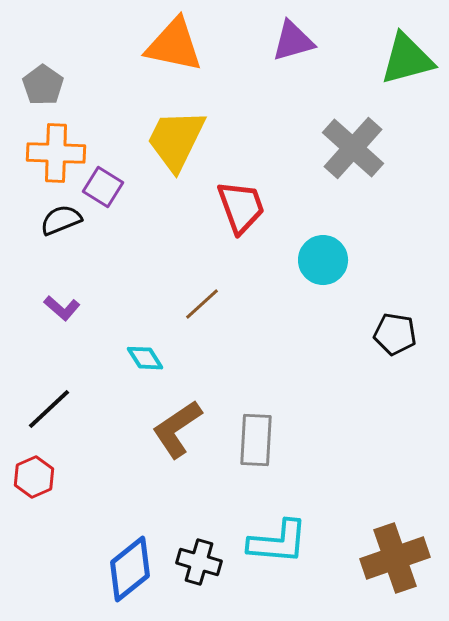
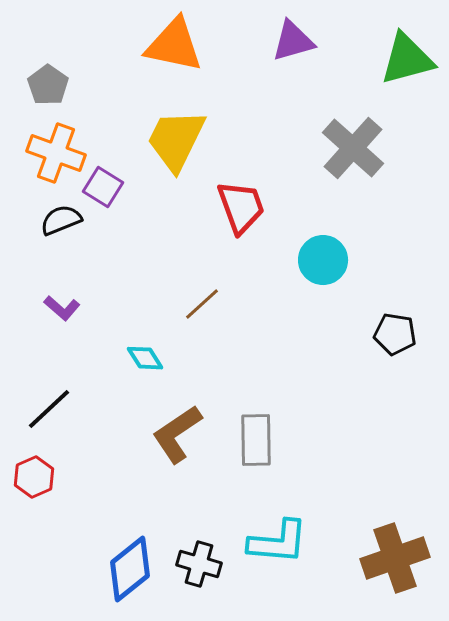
gray pentagon: moved 5 px right
orange cross: rotated 18 degrees clockwise
brown L-shape: moved 5 px down
gray rectangle: rotated 4 degrees counterclockwise
black cross: moved 2 px down
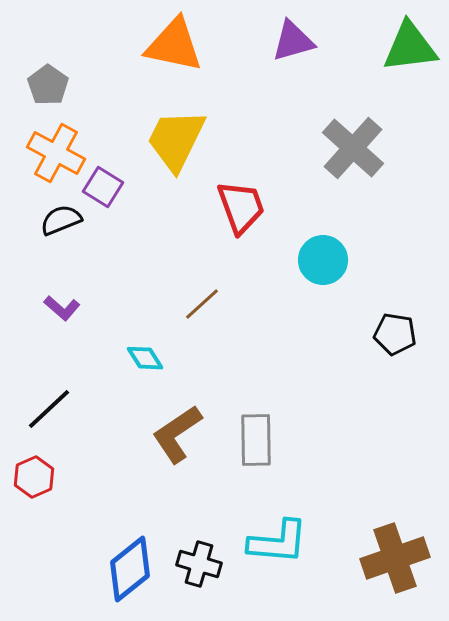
green triangle: moved 3 px right, 12 px up; rotated 8 degrees clockwise
orange cross: rotated 8 degrees clockwise
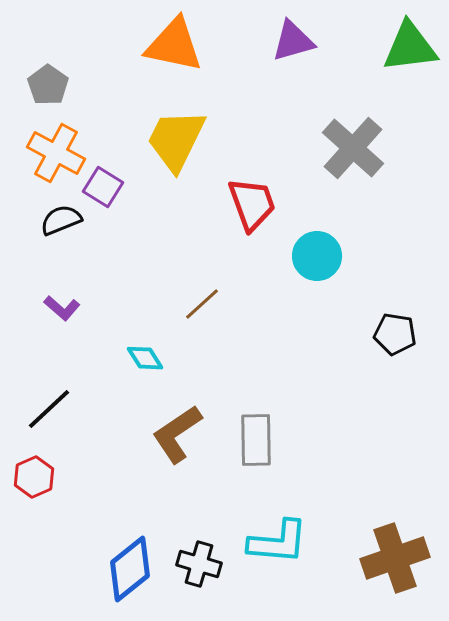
red trapezoid: moved 11 px right, 3 px up
cyan circle: moved 6 px left, 4 px up
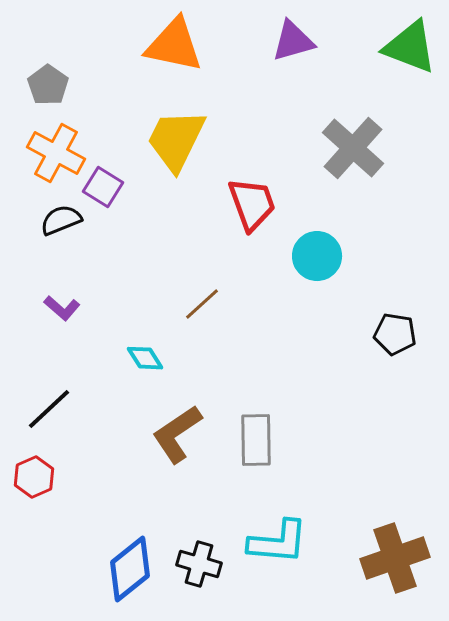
green triangle: rotated 28 degrees clockwise
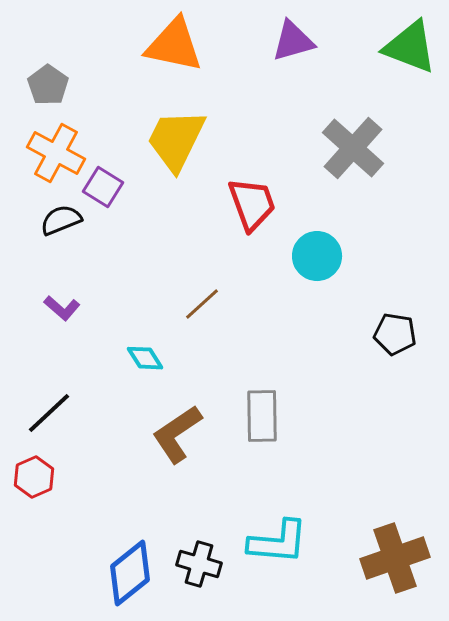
black line: moved 4 px down
gray rectangle: moved 6 px right, 24 px up
blue diamond: moved 4 px down
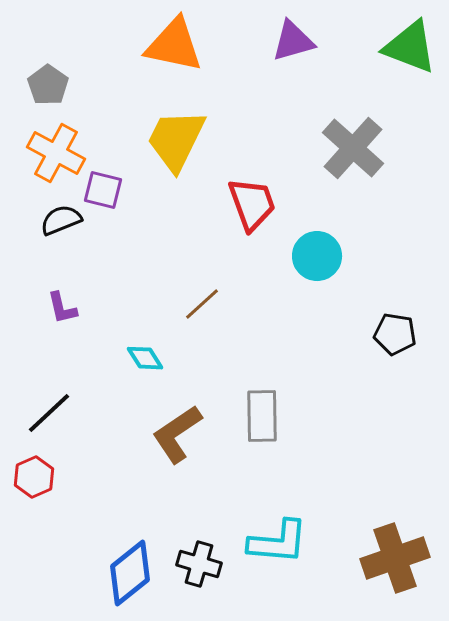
purple square: moved 3 px down; rotated 18 degrees counterclockwise
purple L-shape: rotated 36 degrees clockwise
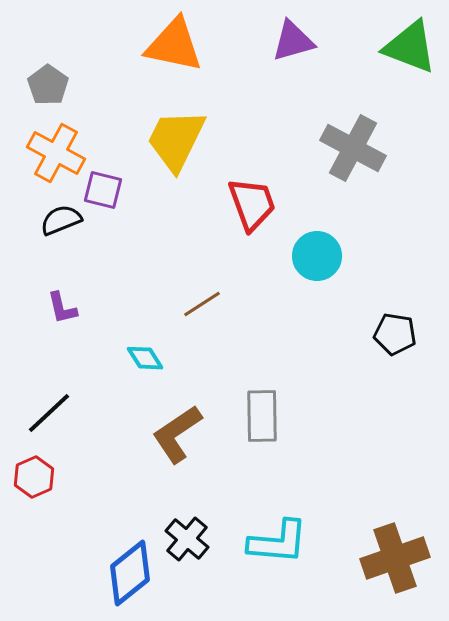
gray cross: rotated 14 degrees counterclockwise
brown line: rotated 9 degrees clockwise
black cross: moved 12 px left, 25 px up; rotated 24 degrees clockwise
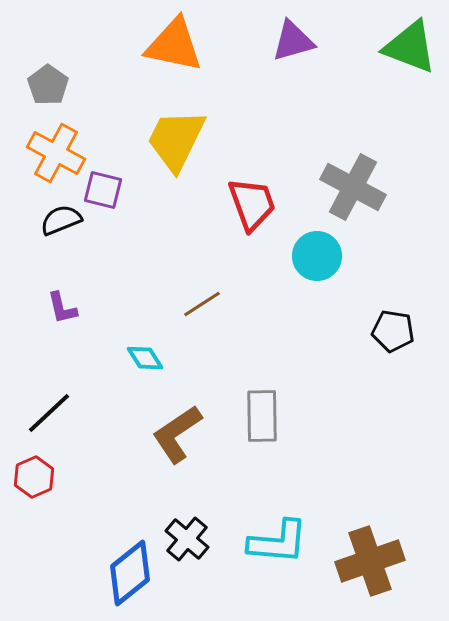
gray cross: moved 39 px down
black pentagon: moved 2 px left, 3 px up
brown cross: moved 25 px left, 3 px down
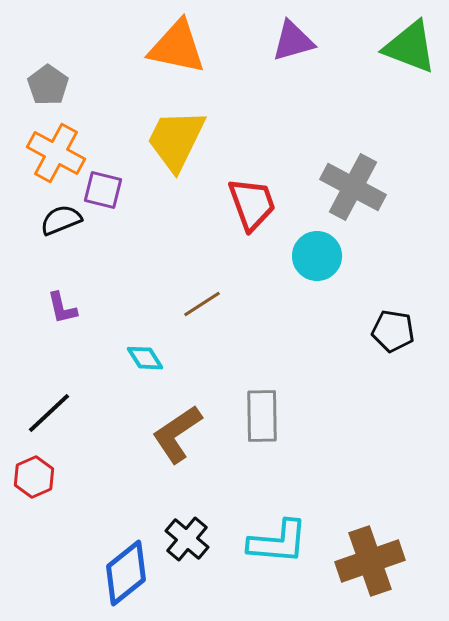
orange triangle: moved 3 px right, 2 px down
blue diamond: moved 4 px left
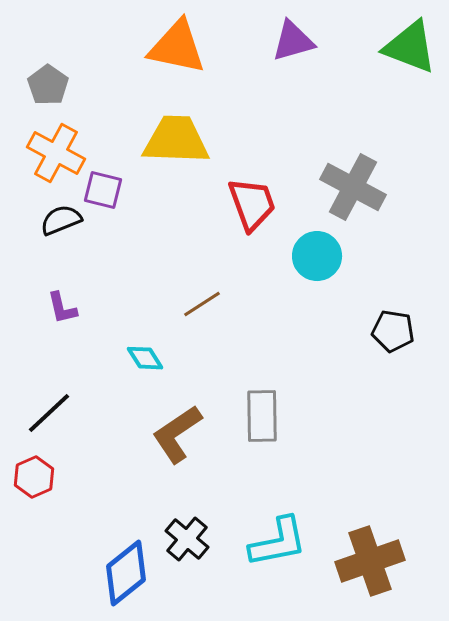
yellow trapezoid: rotated 66 degrees clockwise
cyan L-shape: rotated 16 degrees counterclockwise
